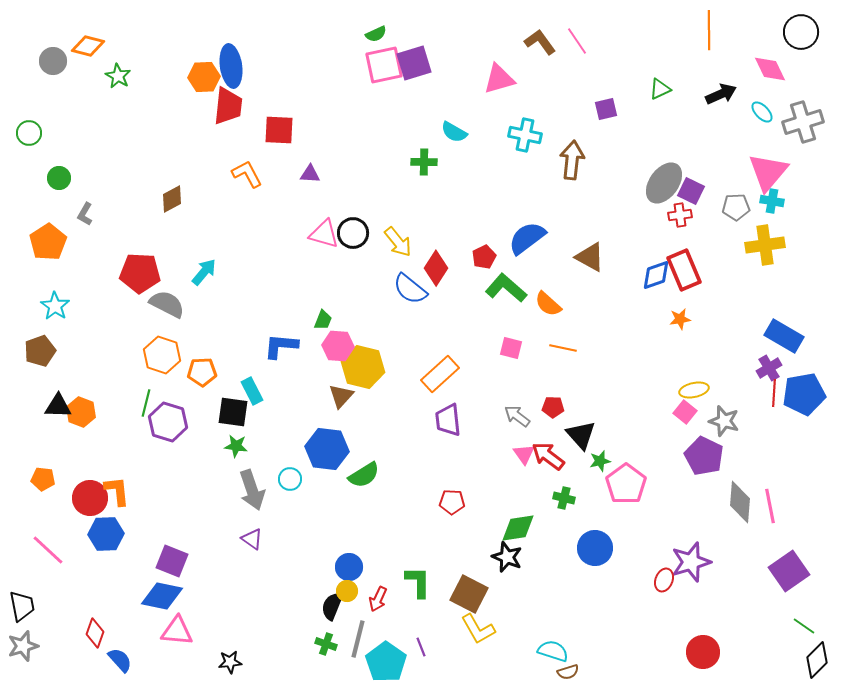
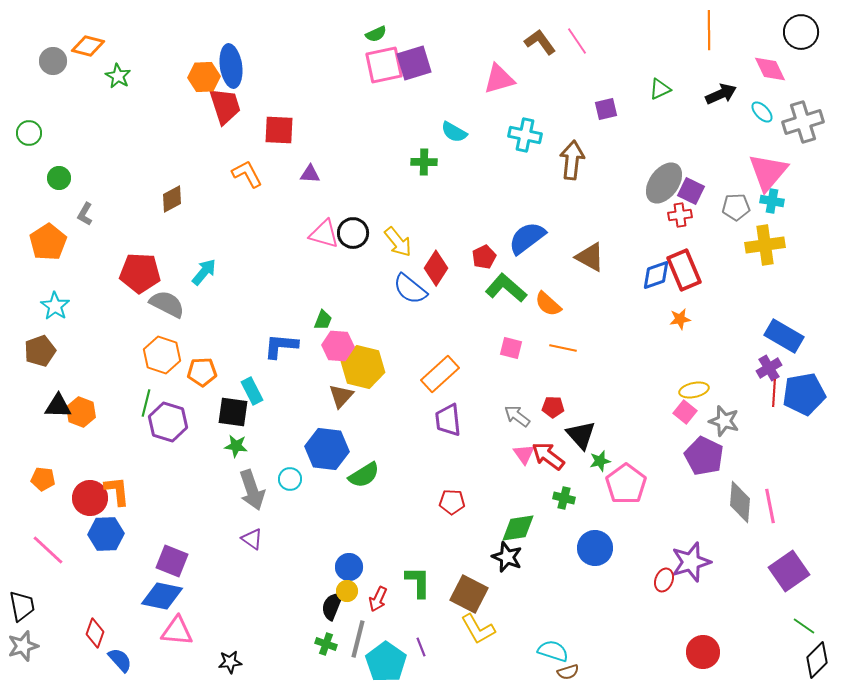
red trapezoid at (228, 106): moved 3 px left; rotated 24 degrees counterclockwise
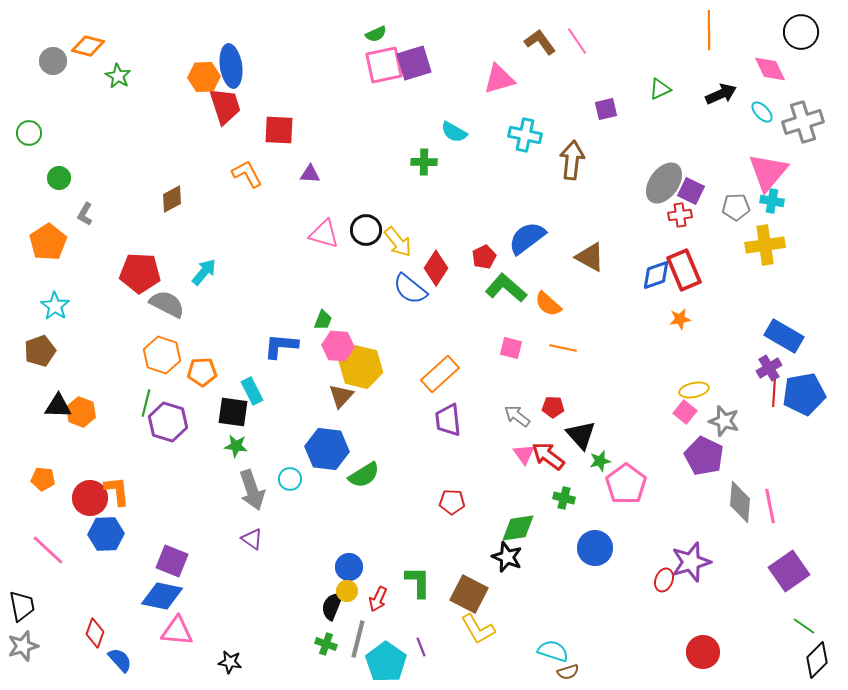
black circle at (353, 233): moved 13 px right, 3 px up
yellow hexagon at (363, 367): moved 2 px left
black star at (230, 662): rotated 15 degrees clockwise
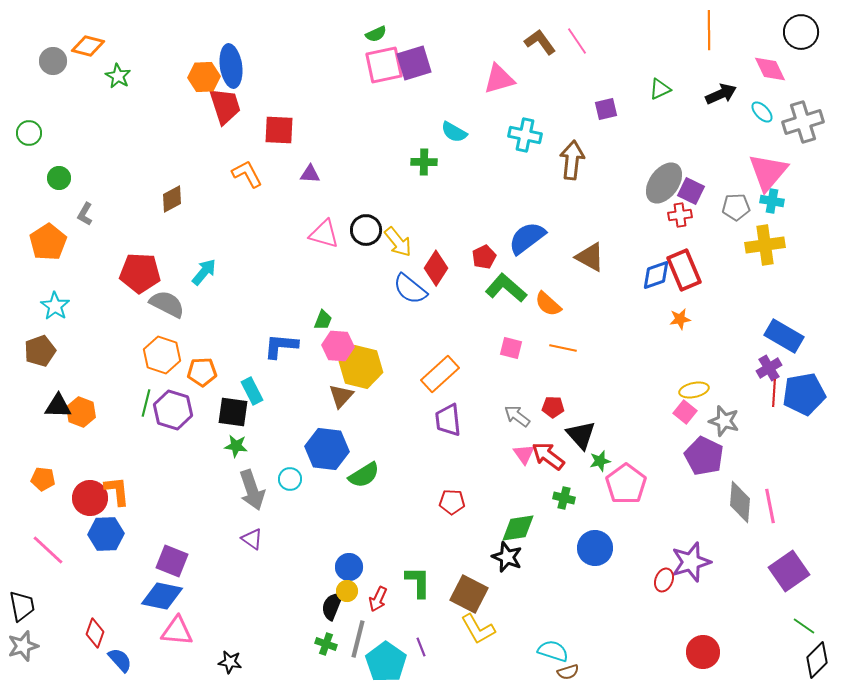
purple hexagon at (168, 422): moved 5 px right, 12 px up
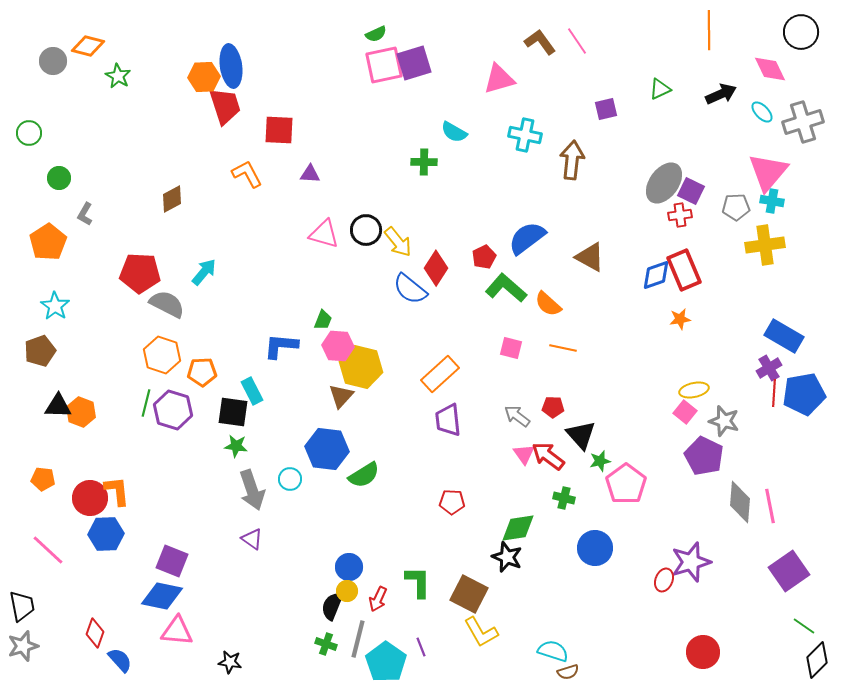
yellow L-shape at (478, 629): moved 3 px right, 3 px down
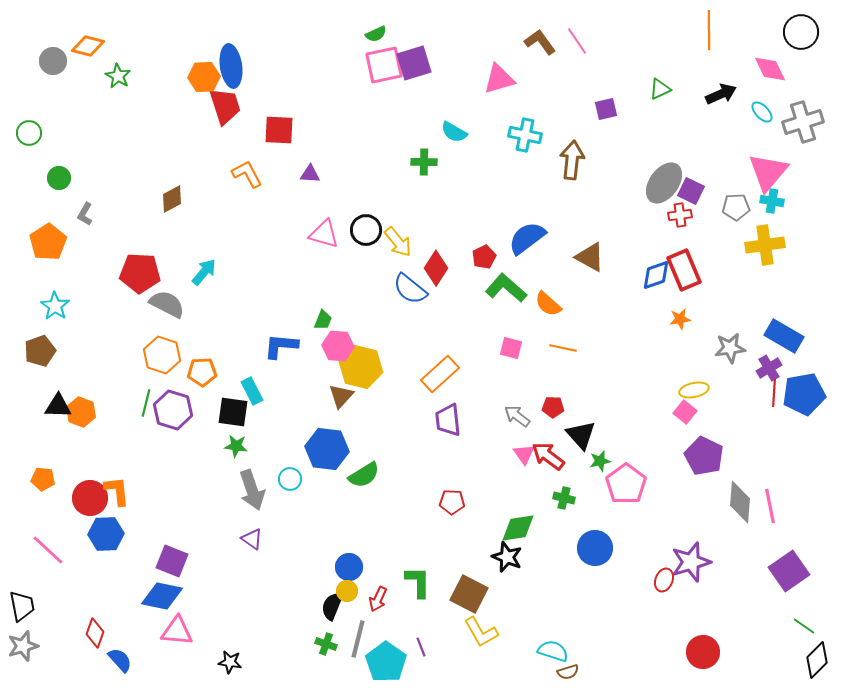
gray star at (724, 421): moved 6 px right, 73 px up; rotated 24 degrees counterclockwise
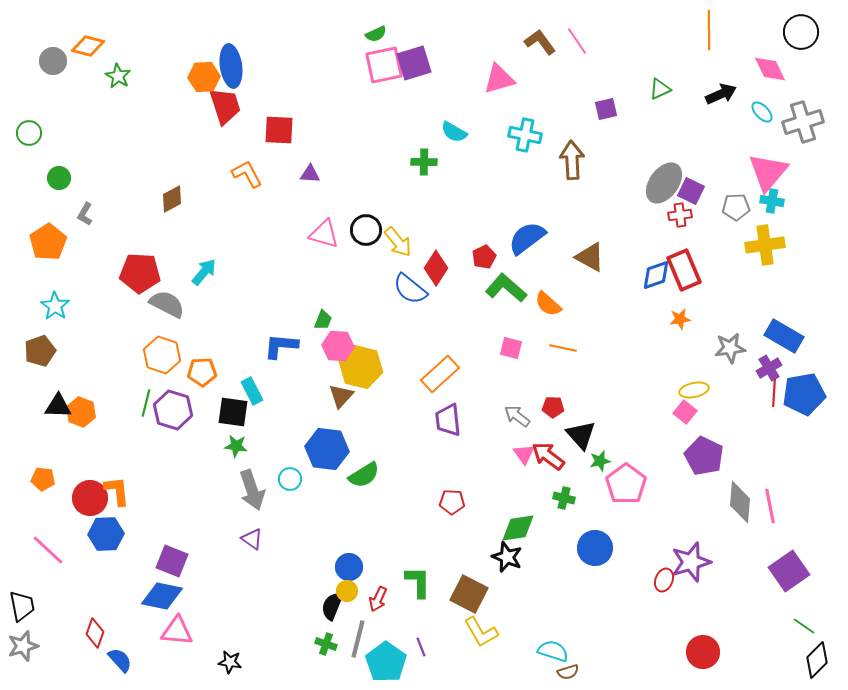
brown arrow at (572, 160): rotated 9 degrees counterclockwise
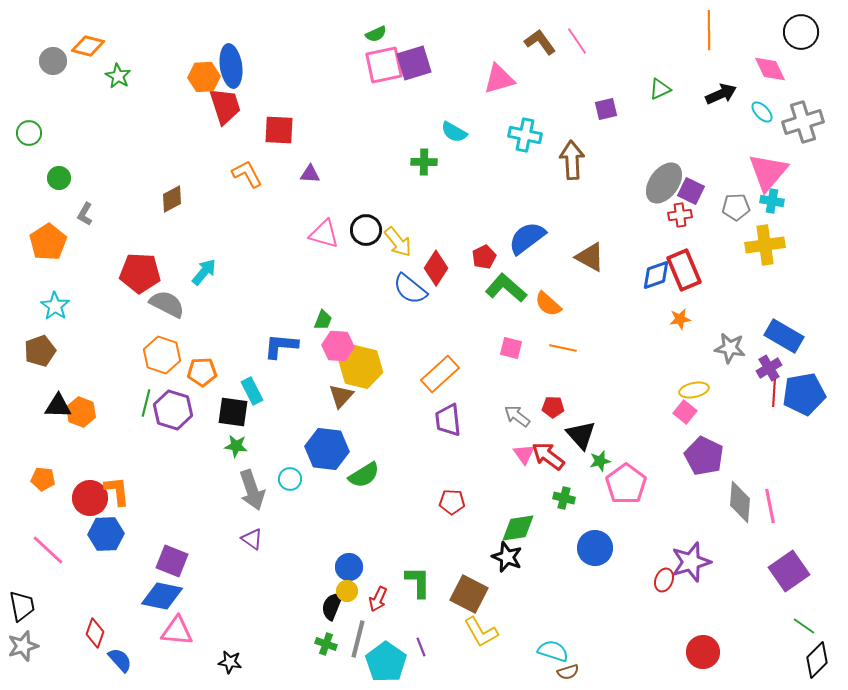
gray star at (730, 348): rotated 16 degrees clockwise
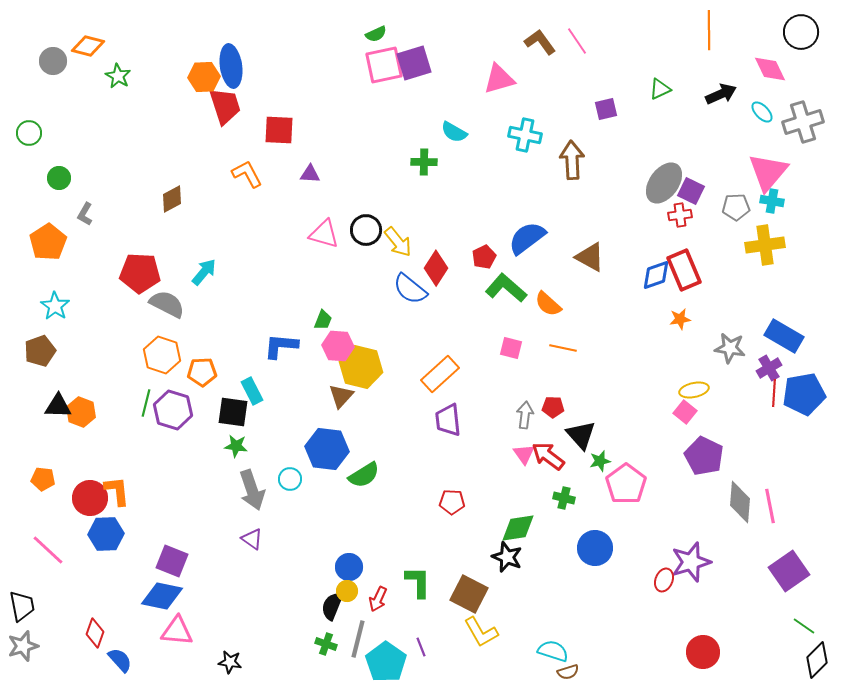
gray arrow at (517, 416): moved 8 px right, 1 px up; rotated 60 degrees clockwise
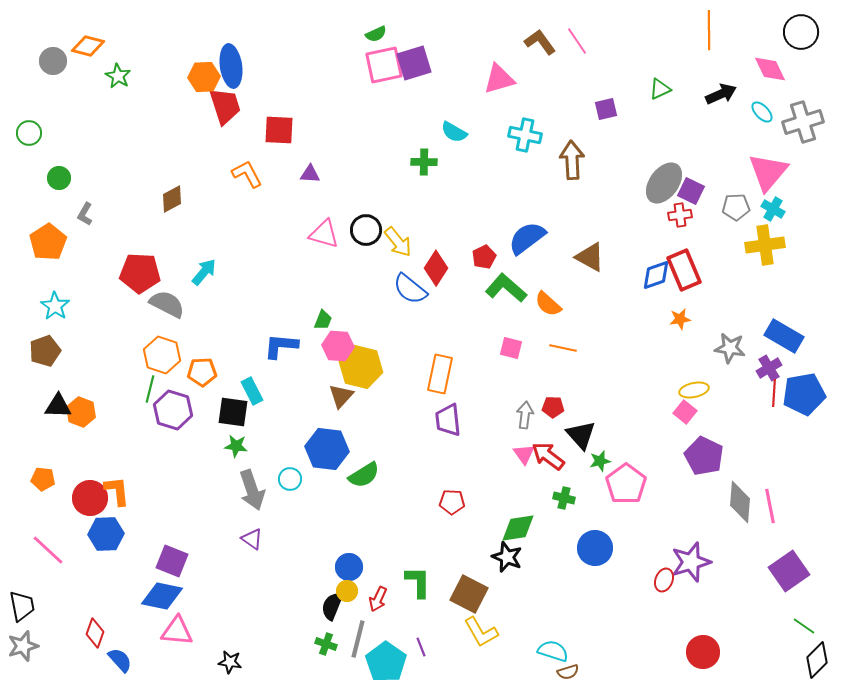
cyan cross at (772, 201): moved 1 px right, 8 px down; rotated 20 degrees clockwise
brown pentagon at (40, 351): moved 5 px right
orange rectangle at (440, 374): rotated 36 degrees counterclockwise
green line at (146, 403): moved 4 px right, 14 px up
